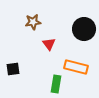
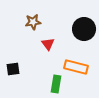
red triangle: moved 1 px left
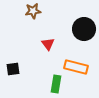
brown star: moved 11 px up
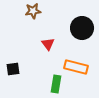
black circle: moved 2 px left, 1 px up
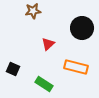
red triangle: rotated 24 degrees clockwise
black square: rotated 32 degrees clockwise
green rectangle: moved 12 px left; rotated 66 degrees counterclockwise
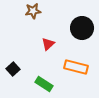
black square: rotated 24 degrees clockwise
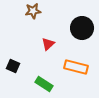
black square: moved 3 px up; rotated 24 degrees counterclockwise
